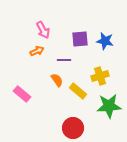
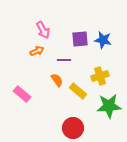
blue star: moved 2 px left, 1 px up
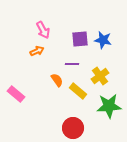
purple line: moved 8 px right, 4 px down
yellow cross: rotated 18 degrees counterclockwise
pink rectangle: moved 6 px left
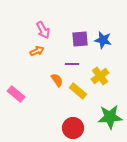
green star: moved 1 px right, 11 px down
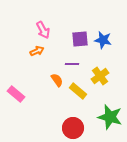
green star: rotated 20 degrees clockwise
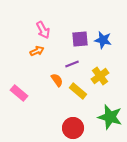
purple line: rotated 24 degrees counterclockwise
pink rectangle: moved 3 px right, 1 px up
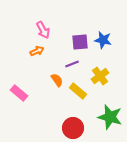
purple square: moved 3 px down
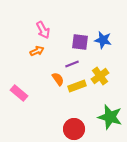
purple square: rotated 12 degrees clockwise
orange semicircle: moved 1 px right, 1 px up
yellow rectangle: moved 1 px left, 5 px up; rotated 60 degrees counterclockwise
red circle: moved 1 px right, 1 px down
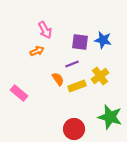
pink arrow: moved 2 px right
